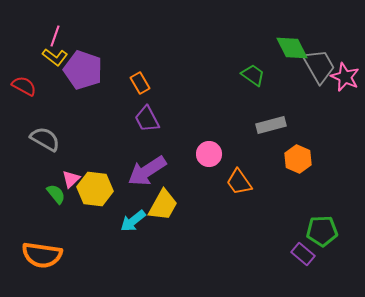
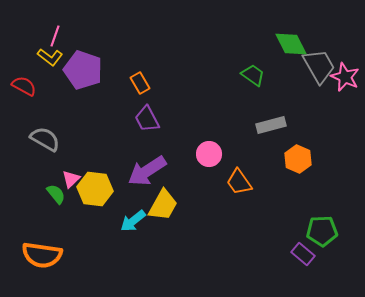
green diamond: moved 1 px left, 4 px up
yellow L-shape: moved 5 px left
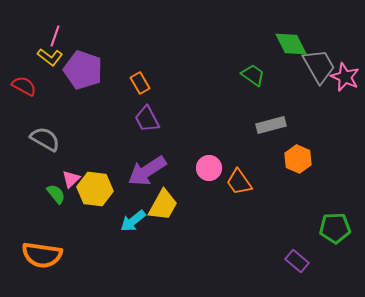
pink circle: moved 14 px down
green pentagon: moved 13 px right, 3 px up
purple rectangle: moved 6 px left, 7 px down
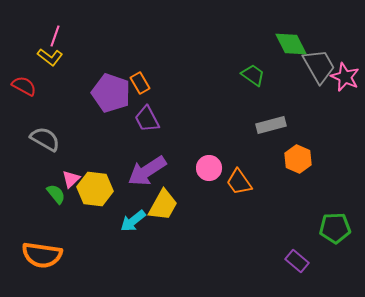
purple pentagon: moved 28 px right, 23 px down
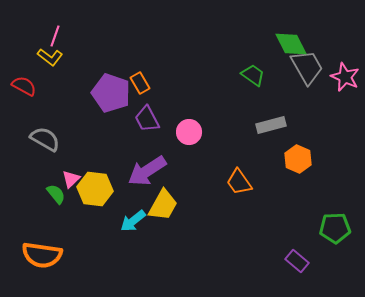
gray trapezoid: moved 12 px left, 1 px down
pink circle: moved 20 px left, 36 px up
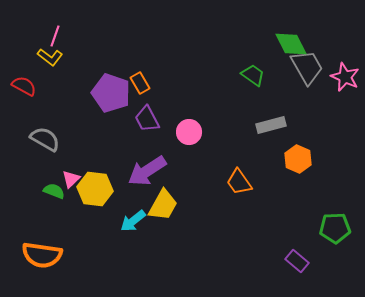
green semicircle: moved 2 px left, 3 px up; rotated 30 degrees counterclockwise
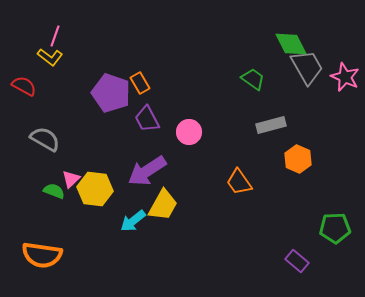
green trapezoid: moved 4 px down
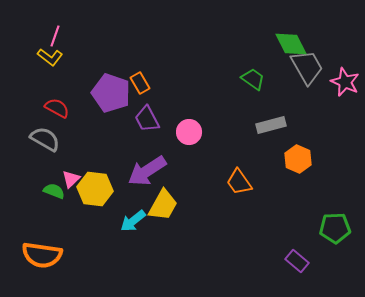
pink star: moved 5 px down
red semicircle: moved 33 px right, 22 px down
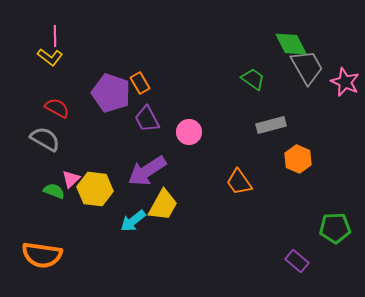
pink line: rotated 20 degrees counterclockwise
